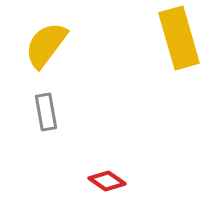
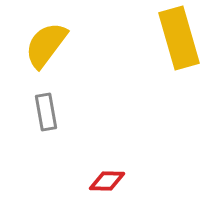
red diamond: rotated 33 degrees counterclockwise
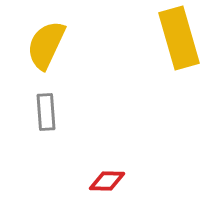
yellow semicircle: rotated 12 degrees counterclockwise
gray rectangle: rotated 6 degrees clockwise
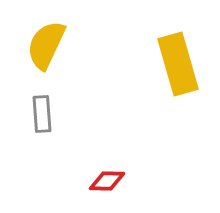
yellow rectangle: moved 1 px left, 26 px down
gray rectangle: moved 4 px left, 2 px down
